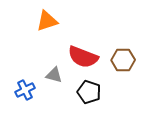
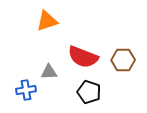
gray triangle: moved 5 px left, 3 px up; rotated 18 degrees counterclockwise
blue cross: moved 1 px right; rotated 18 degrees clockwise
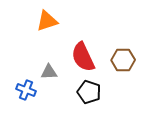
red semicircle: rotated 44 degrees clockwise
blue cross: rotated 30 degrees clockwise
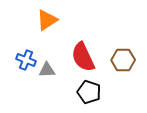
orange triangle: moved 1 px up; rotated 15 degrees counterclockwise
gray triangle: moved 2 px left, 2 px up
blue cross: moved 30 px up
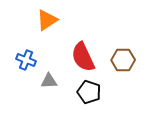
gray triangle: moved 2 px right, 11 px down
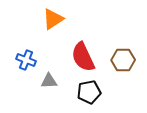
orange triangle: moved 6 px right, 1 px up
black pentagon: rotated 30 degrees counterclockwise
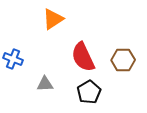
blue cross: moved 13 px left, 1 px up
gray triangle: moved 4 px left, 3 px down
black pentagon: rotated 20 degrees counterclockwise
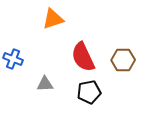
orange triangle: rotated 15 degrees clockwise
black pentagon: rotated 20 degrees clockwise
